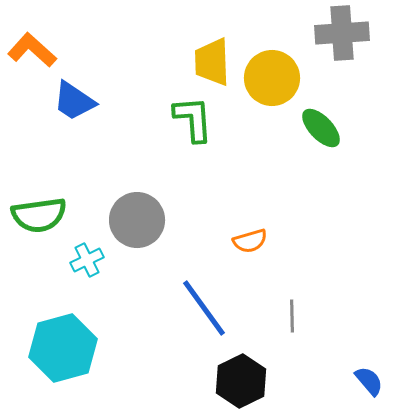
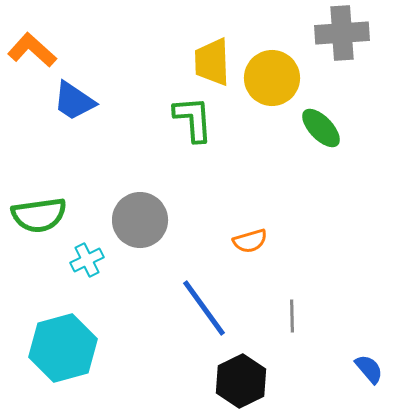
gray circle: moved 3 px right
blue semicircle: moved 12 px up
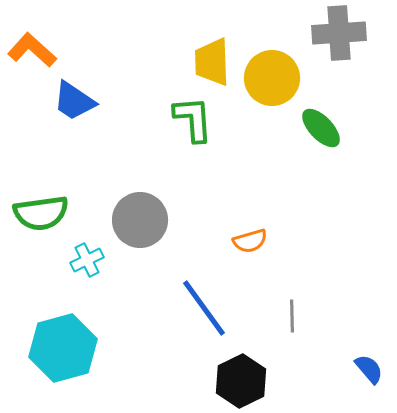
gray cross: moved 3 px left
green semicircle: moved 2 px right, 2 px up
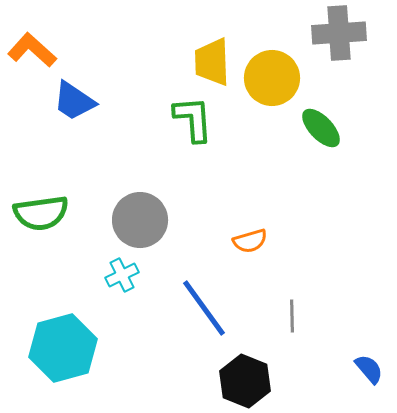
cyan cross: moved 35 px right, 15 px down
black hexagon: moved 4 px right; rotated 12 degrees counterclockwise
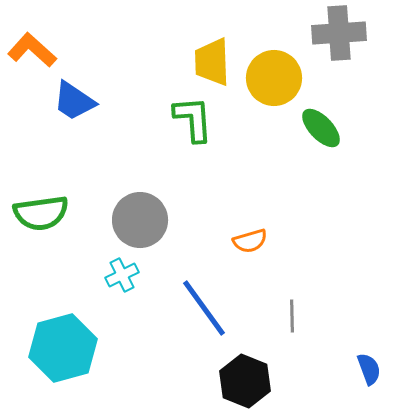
yellow circle: moved 2 px right
blue semicircle: rotated 20 degrees clockwise
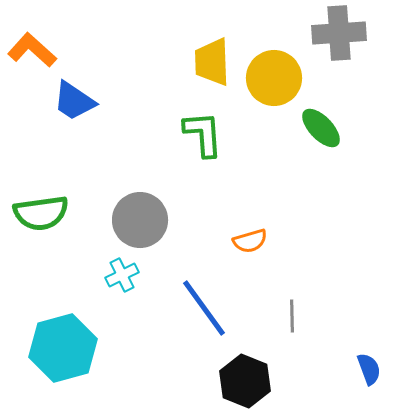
green L-shape: moved 10 px right, 15 px down
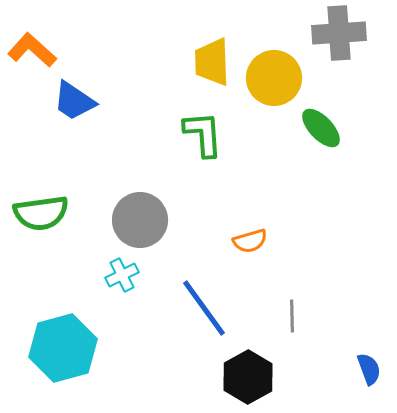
black hexagon: moved 3 px right, 4 px up; rotated 9 degrees clockwise
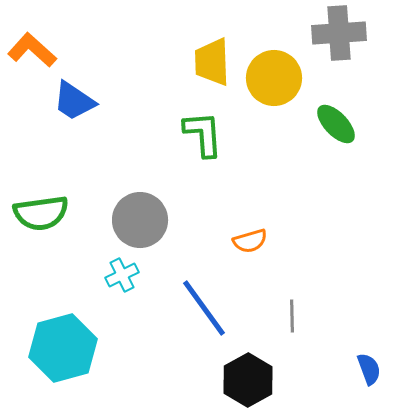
green ellipse: moved 15 px right, 4 px up
black hexagon: moved 3 px down
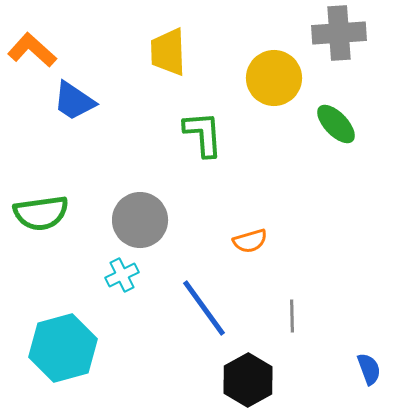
yellow trapezoid: moved 44 px left, 10 px up
